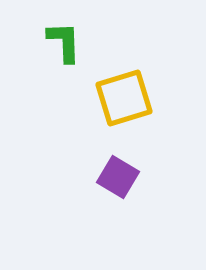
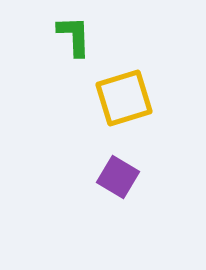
green L-shape: moved 10 px right, 6 px up
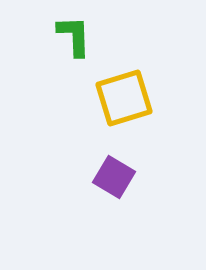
purple square: moved 4 px left
